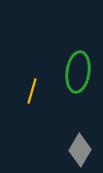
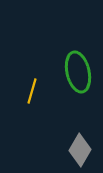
green ellipse: rotated 21 degrees counterclockwise
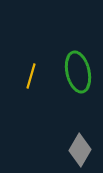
yellow line: moved 1 px left, 15 px up
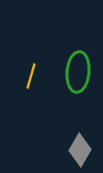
green ellipse: rotated 18 degrees clockwise
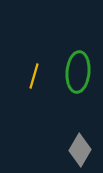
yellow line: moved 3 px right
